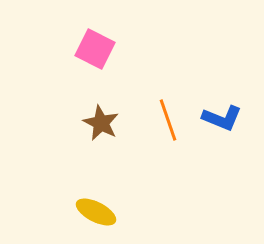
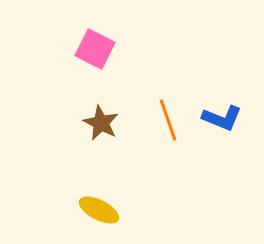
yellow ellipse: moved 3 px right, 2 px up
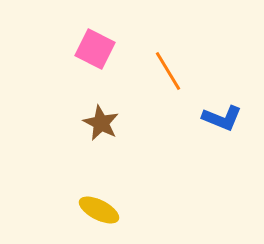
orange line: moved 49 px up; rotated 12 degrees counterclockwise
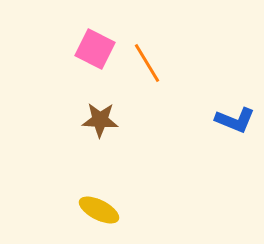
orange line: moved 21 px left, 8 px up
blue L-shape: moved 13 px right, 2 px down
brown star: moved 1 px left, 3 px up; rotated 24 degrees counterclockwise
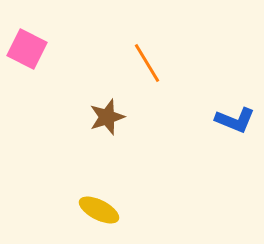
pink square: moved 68 px left
brown star: moved 7 px right, 3 px up; rotated 21 degrees counterclockwise
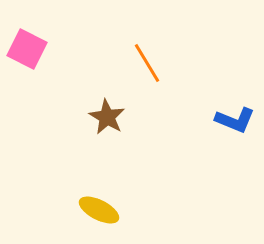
brown star: rotated 24 degrees counterclockwise
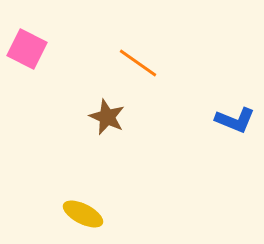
orange line: moved 9 px left; rotated 24 degrees counterclockwise
brown star: rotated 6 degrees counterclockwise
yellow ellipse: moved 16 px left, 4 px down
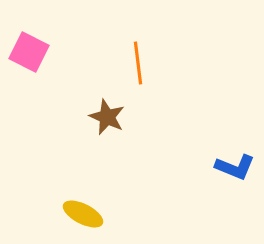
pink square: moved 2 px right, 3 px down
orange line: rotated 48 degrees clockwise
blue L-shape: moved 47 px down
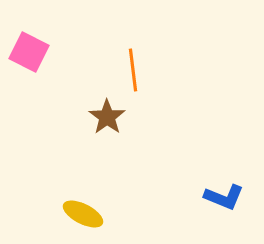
orange line: moved 5 px left, 7 px down
brown star: rotated 12 degrees clockwise
blue L-shape: moved 11 px left, 30 px down
